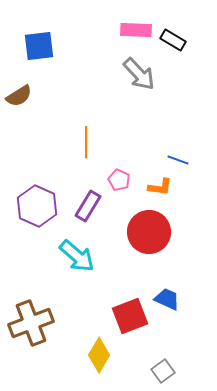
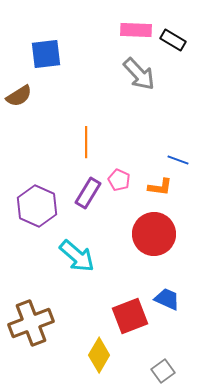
blue square: moved 7 px right, 8 px down
purple rectangle: moved 13 px up
red circle: moved 5 px right, 2 px down
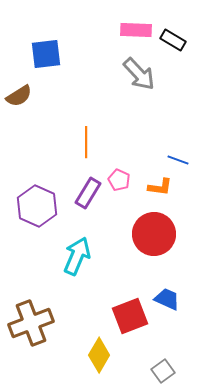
cyan arrow: rotated 108 degrees counterclockwise
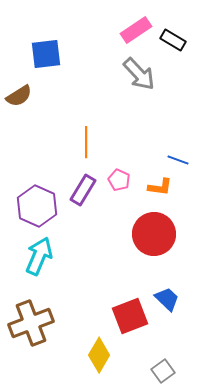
pink rectangle: rotated 36 degrees counterclockwise
purple rectangle: moved 5 px left, 3 px up
cyan arrow: moved 38 px left
blue trapezoid: rotated 20 degrees clockwise
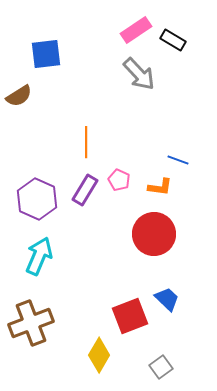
purple rectangle: moved 2 px right
purple hexagon: moved 7 px up
gray square: moved 2 px left, 4 px up
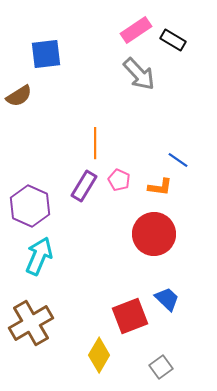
orange line: moved 9 px right, 1 px down
blue line: rotated 15 degrees clockwise
purple rectangle: moved 1 px left, 4 px up
purple hexagon: moved 7 px left, 7 px down
brown cross: rotated 9 degrees counterclockwise
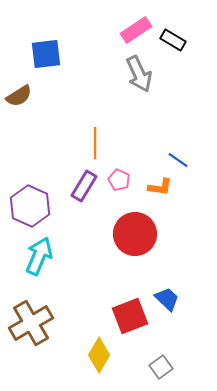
gray arrow: rotated 18 degrees clockwise
red circle: moved 19 px left
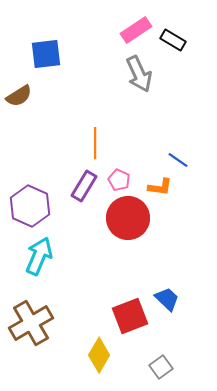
red circle: moved 7 px left, 16 px up
